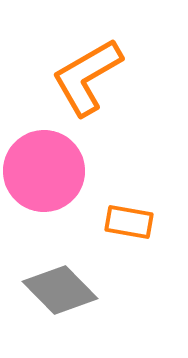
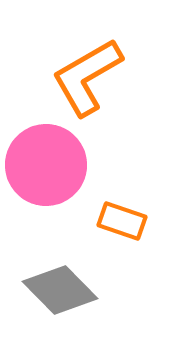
pink circle: moved 2 px right, 6 px up
orange rectangle: moved 7 px left, 1 px up; rotated 9 degrees clockwise
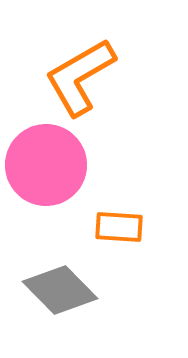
orange L-shape: moved 7 px left
orange rectangle: moved 3 px left, 6 px down; rotated 15 degrees counterclockwise
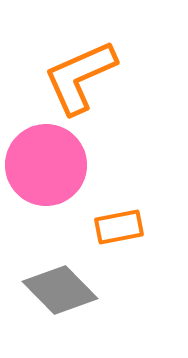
orange L-shape: rotated 6 degrees clockwise
orange rectangle: rotated 15 degrees counterclockwise
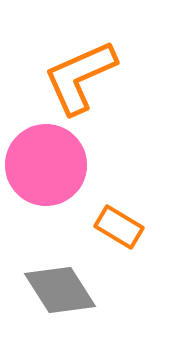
orange rectangle: rotated 42 degrees clockwise
gray diamond: rotated 12 degrees clockwise
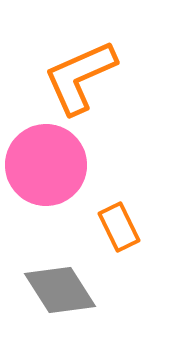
orange rectangle: rotated 33 degrees clockwise
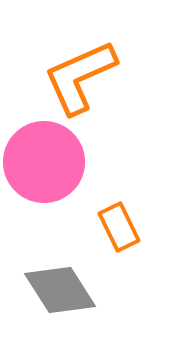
pink circle: moved 2 px left, 3 px up
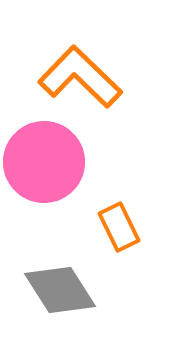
orange L-shape: rotated 68 degrees clockwise
